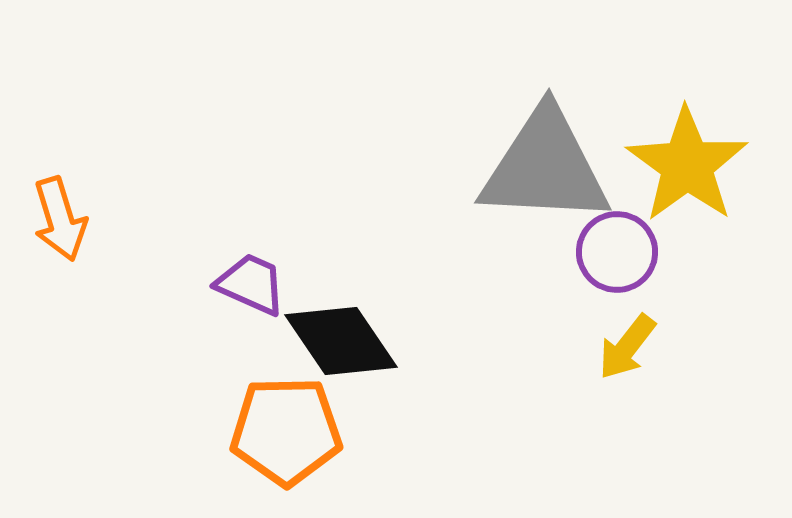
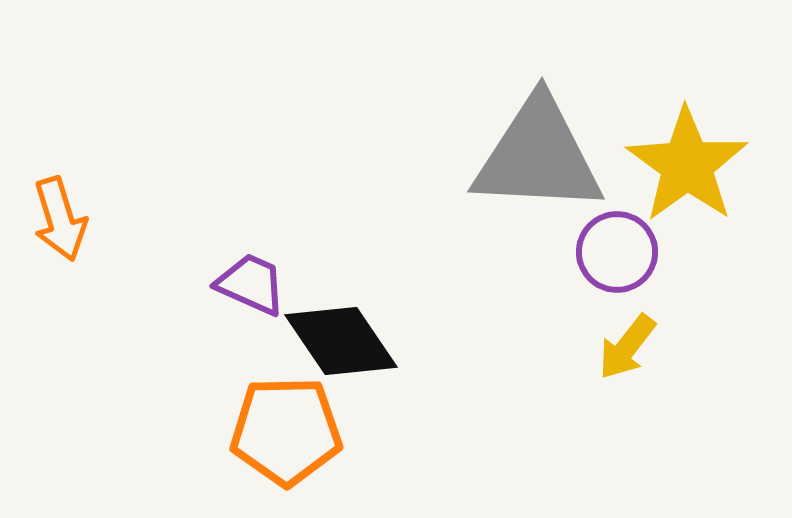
gray triangle: moved 7 px left, 11 px up
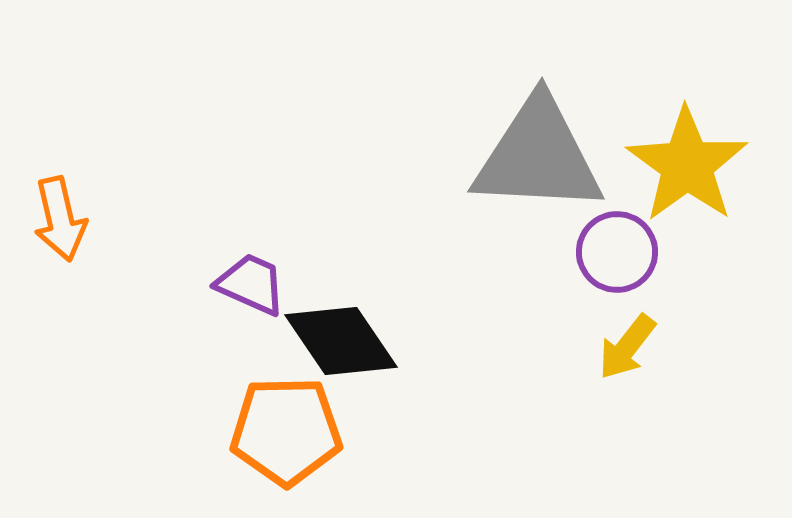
orange arrow: rotated 4 degrees clockwise
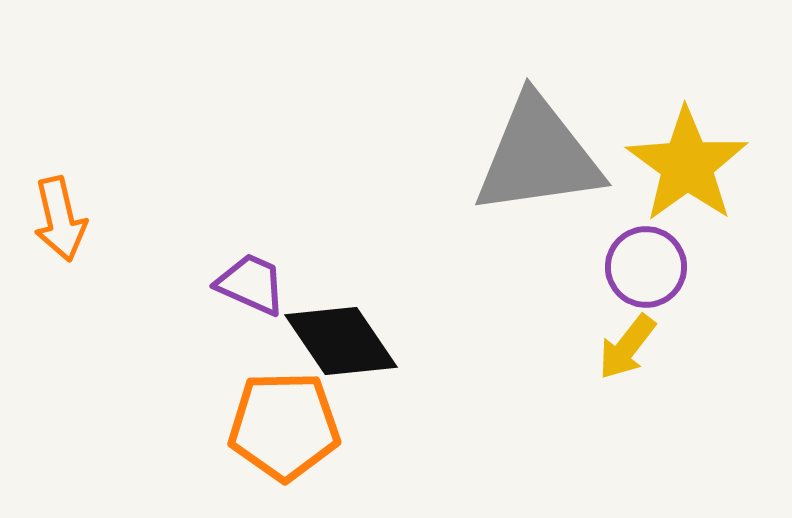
gray triangle: rotated 11 degrees counterclockwise
purple circle: moved 29 px right, 15 px down
orange pentagon: moved 2 px left, 5 px up
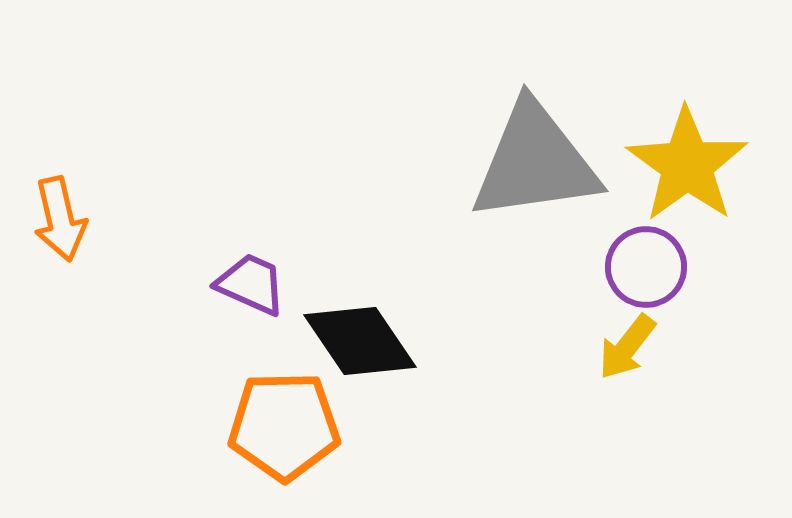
gray triangle: moved 3 px left, 6 px down
black diamond: moved 19 px right
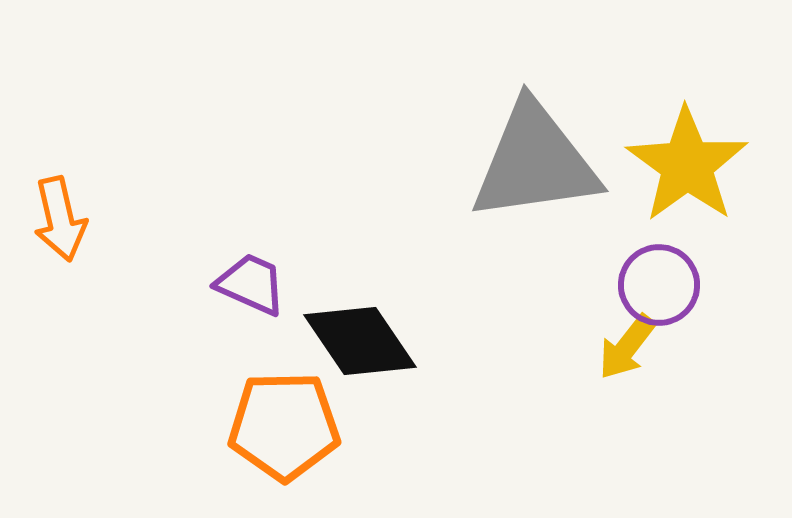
purple circle: moved 13 px right, 18 px down
